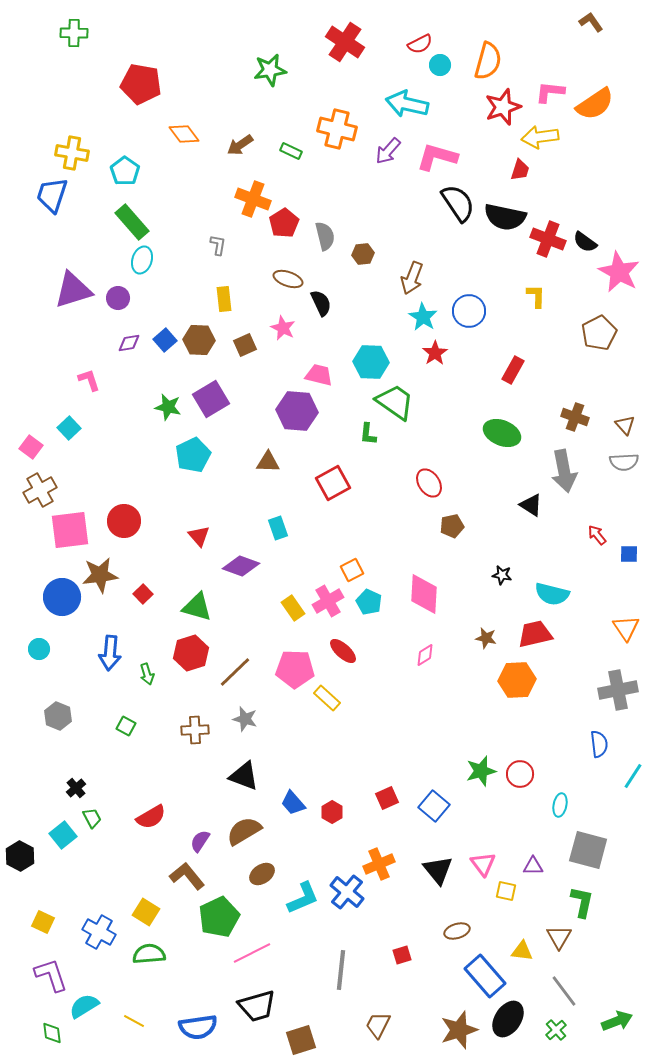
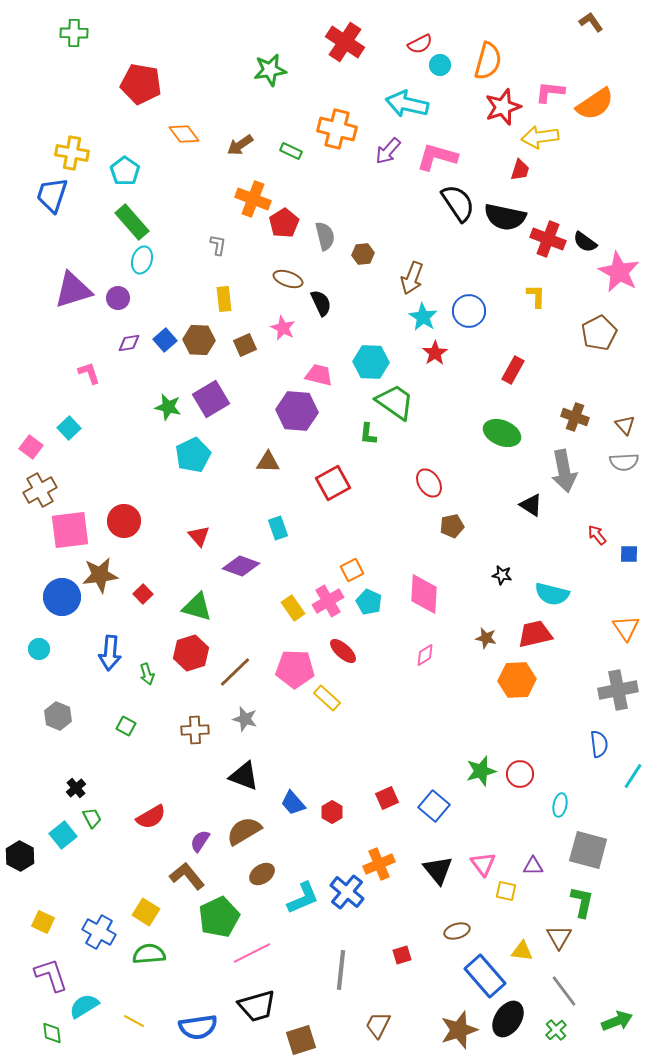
pink L-shape at (89, 380): moved 7 px up
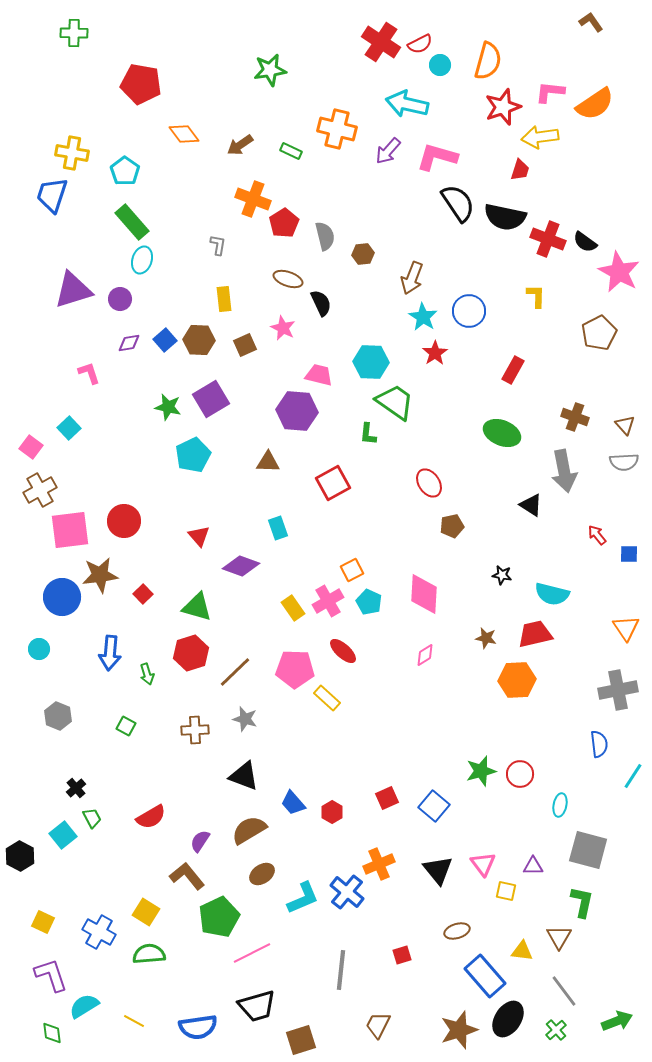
red cross at (345, 42): moved 36 px right
purple circle at (118, 298): moved 2 px right, 1 px down
brown semicircle at (244, 831): moved 5 px right, 1 px up
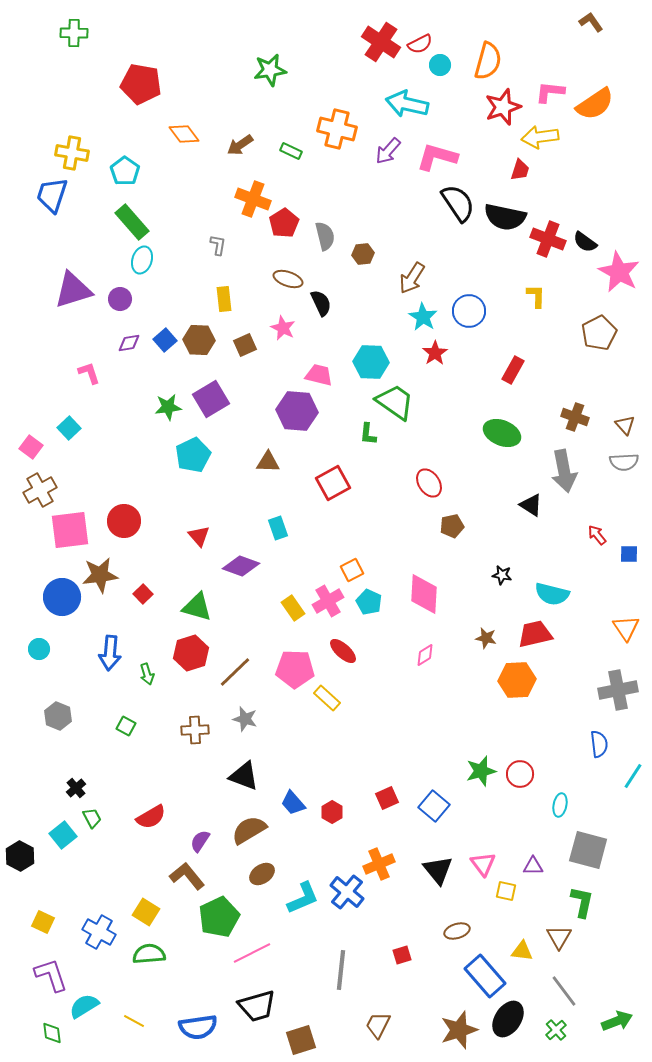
brown arrow at (412, 278): rotated 12 degrees clockwise
green star at (168, 407): rotated 20 degrees counterclockwise
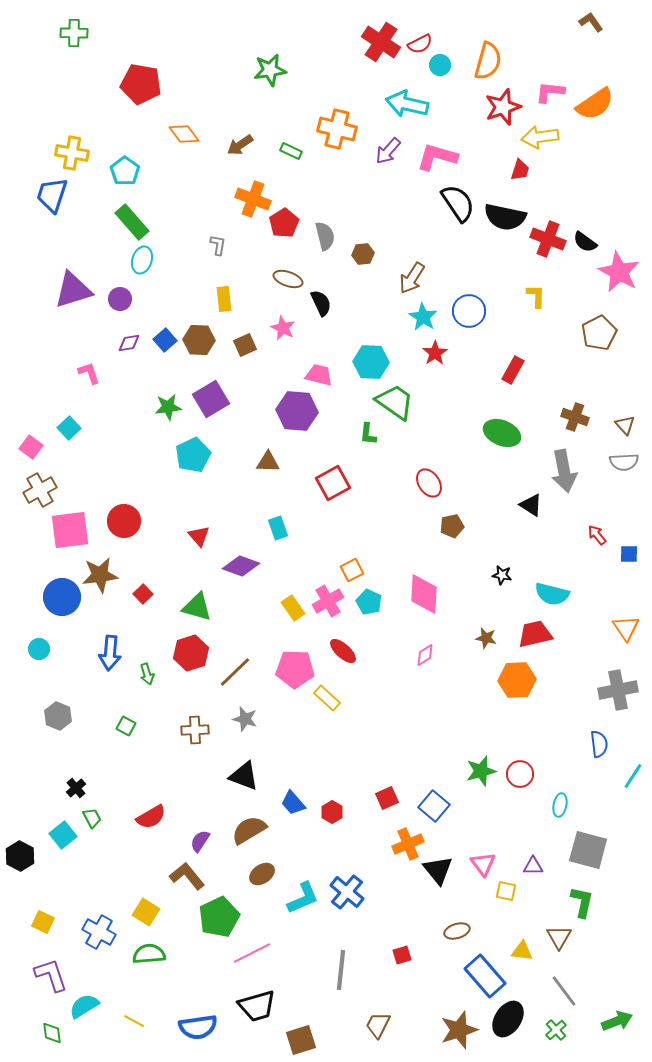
orange cross at (379, 864): moved 29 px right, 20 px up
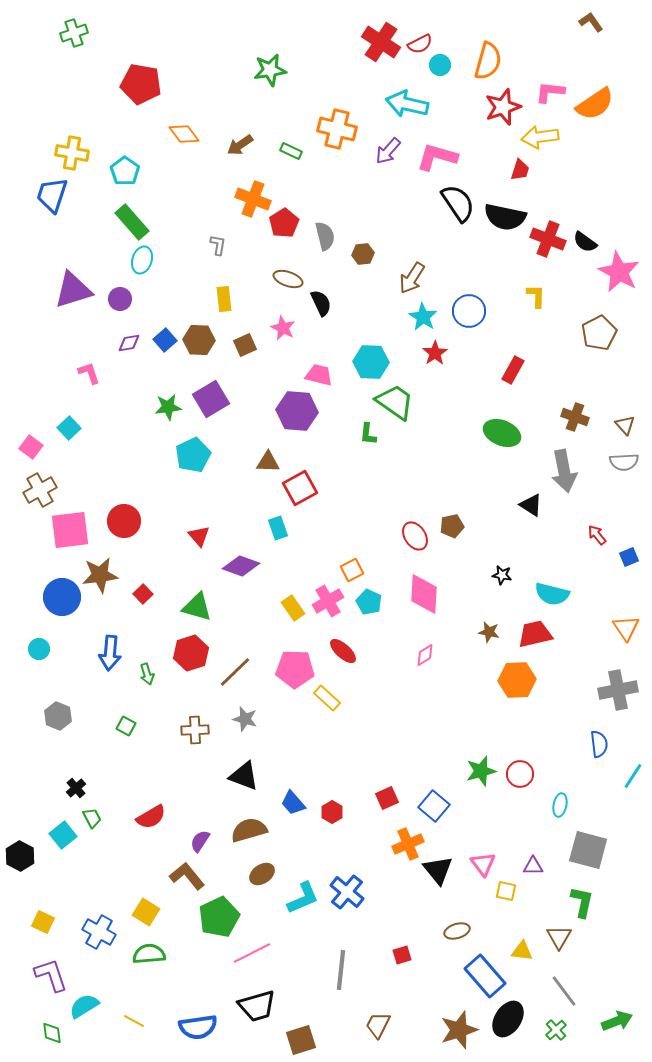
green cross at (74, 33): rotated 20 degrees counterclockwise
red square at (333, 483): moved 33 px left, 5 px down
red ellipse at (429, 483): moved 14 px left, 53 px down
blue square at (629, 554): moved 3 px down; rotated 24 degrees counterclockwise
brown star at (486, 638): moved 3 px right, 6 px up
brown semicircle at (249, 830): rotated 15 degrees clockwise
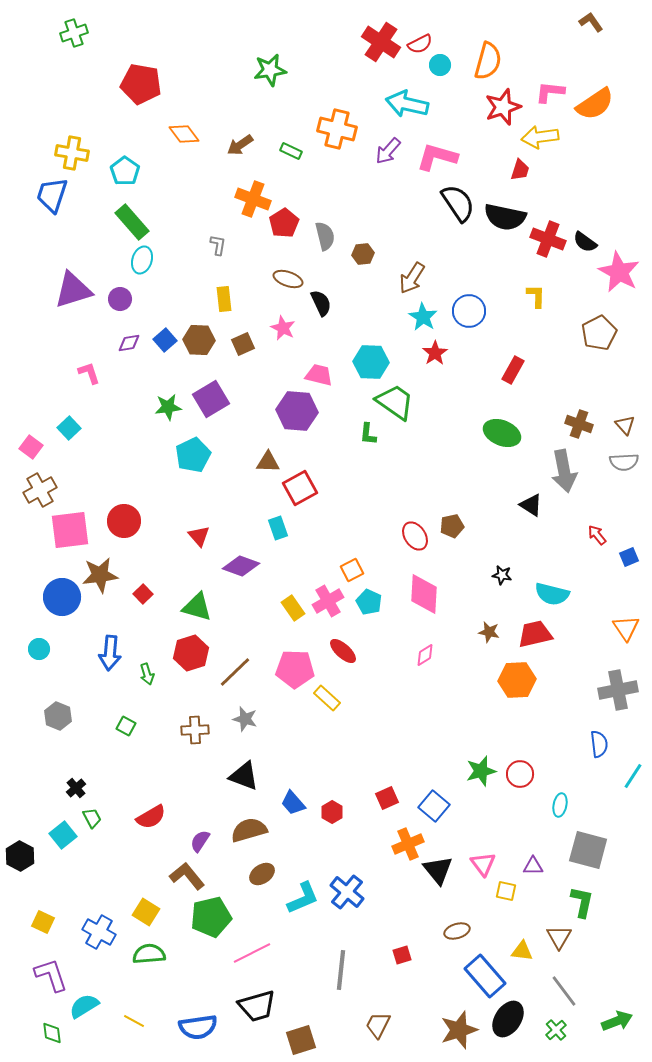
brown square at (245, 345): moved 2 px left, 1 px up
brown cross at (575, 417): moved 4 px right, 7 px down
green pentagon at (219, 917): moved 8 px left; rotated 12 degrees clockwise
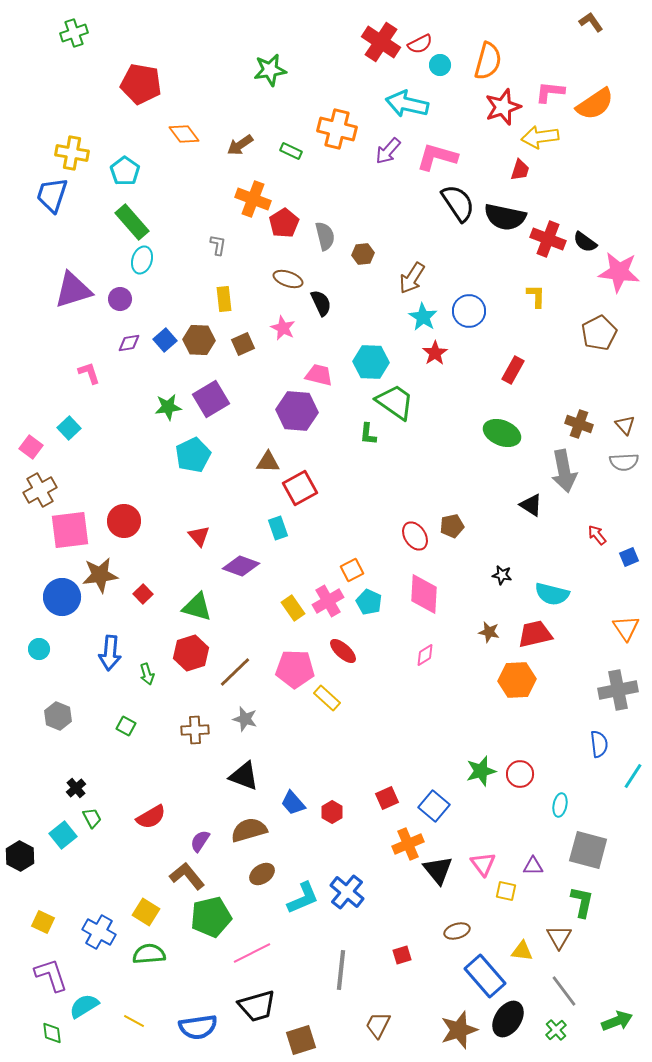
pink star at (619, 272): rotated 21 degrees counterclockwise
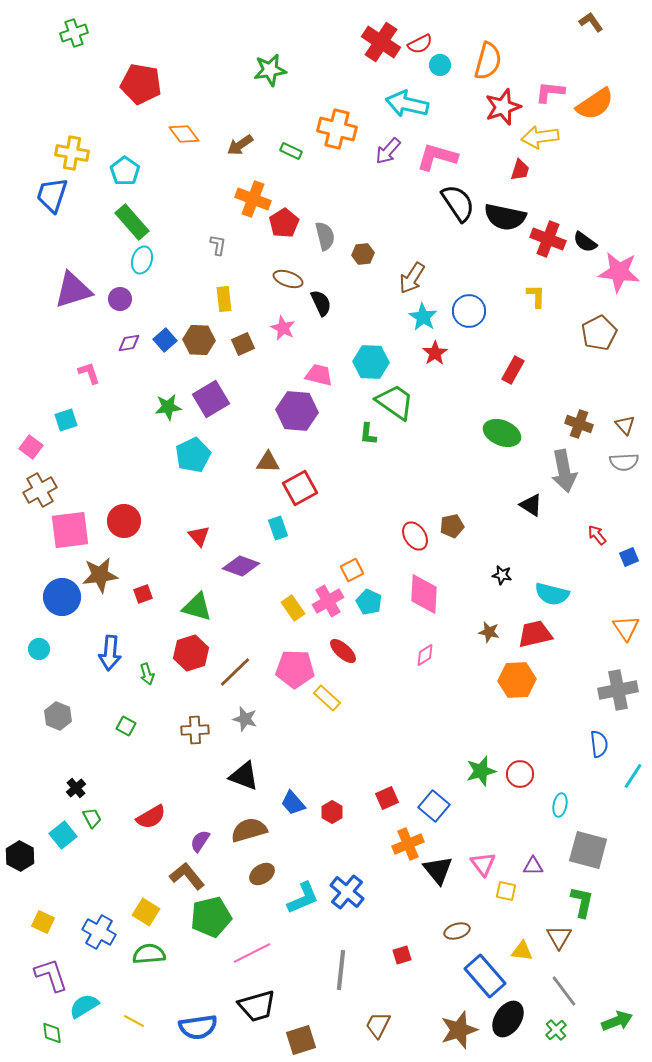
cyan square at (69, 428): moved 3 px left, 8 px up; rotated 25 degrees clockwise
red square at (143, 594): rotated 24 degrees clockwise
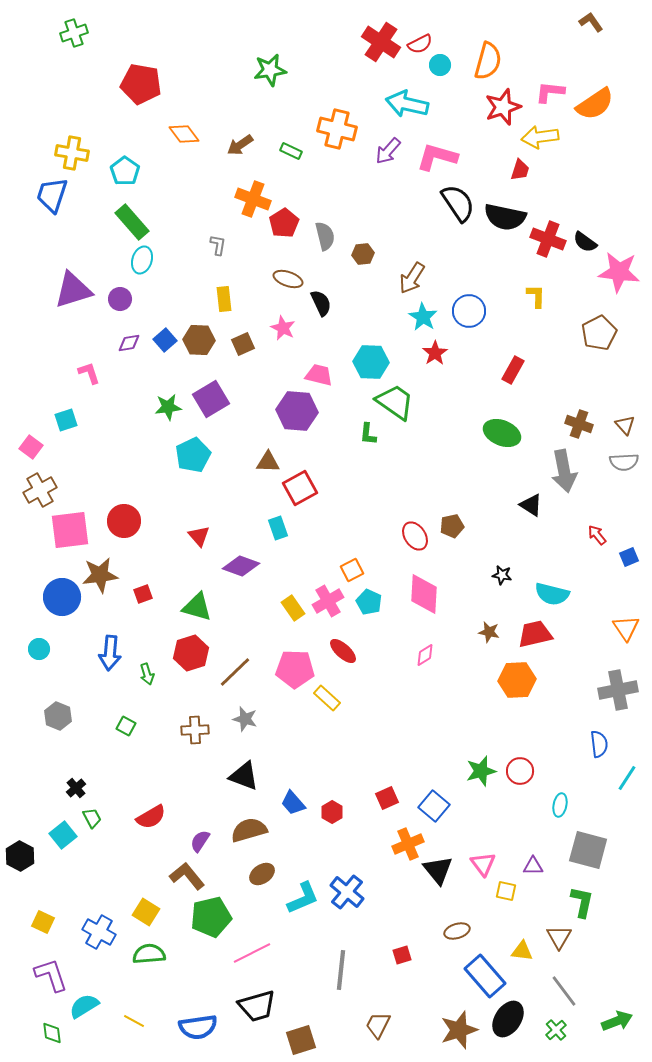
red circle at (520, 774): moved 3 px up
cyan line at (633, 776): moved 6 px left, 2 px down
